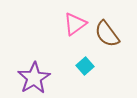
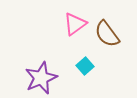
purple star: moved 7 px right; rotated 8 degrees clockwise
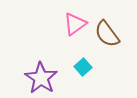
cyan square: moved 2 px left, 1 px down
purple star: rotated 16 degrees counterclockwise
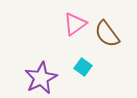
cyan square: rotated 12 degrees counterclockwise
purple star: rotated 12 degrees clockwise
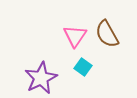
pink triangle: moved 12 px down; rotated 20 degrees counterclockwise
brown semicircle: rotated 8 degrees clockwise
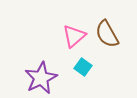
pink triangle: moved 1 px left; rotated 15 degrees clockwise
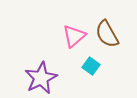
cyan square: moved 8 px right, 1 px up
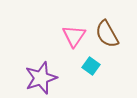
pink triangle: rotated 15 degrees counterclockwise
purple star: rotated 8 degrees clockwise
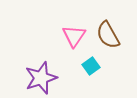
brown semicircle: moved 1 px right, 1 px down
cyan square: rotated 18 degrees clockwise
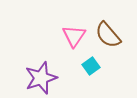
brown semicircle: rotated 12 degrees counterclockwise
